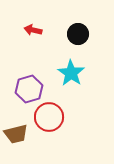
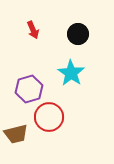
red arrow: rotated 126 degrees counterclockwise
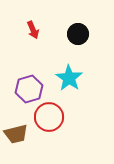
cyan star: moved 2 px left, 5 px down
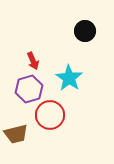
red arrow: moved 31 px down
black circle: moved 7 px right, 3 px up
red circle: moved 1 px right, 2 px up
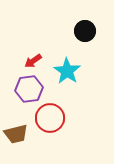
red arrow: rotated 78 degrees clockwise
cyan star: moved 2 px left, 7 px up
purple hexagon: rotated 8 degrees clockwise
red circle: moved 3 px down
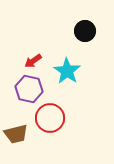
purple hexagon: rotated 20 degrees clockwise
